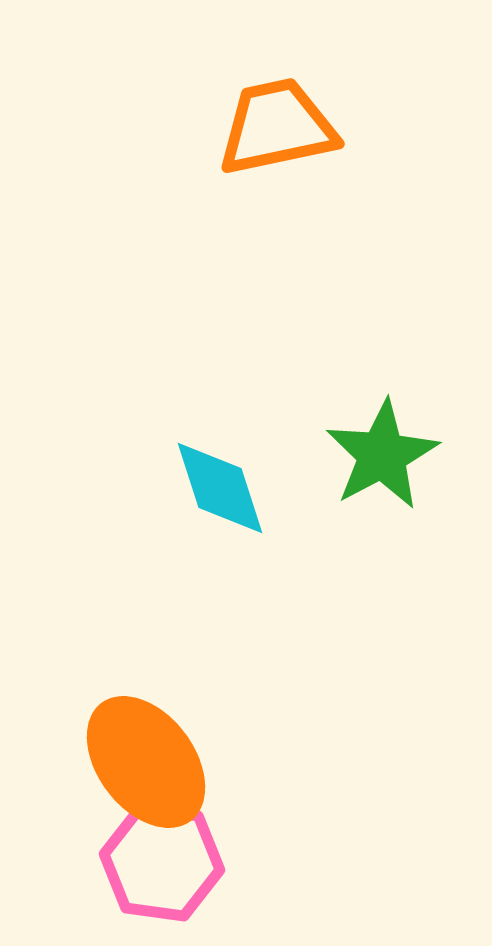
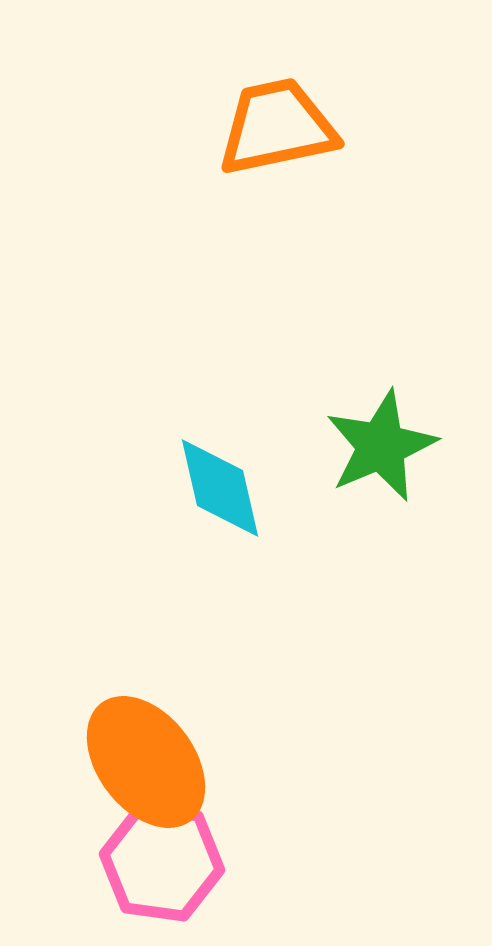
green star: moved 1 px left, 9 px up; rotated 5 degrees clockwise
cyan diamond: rotated 5 degrees clockwise
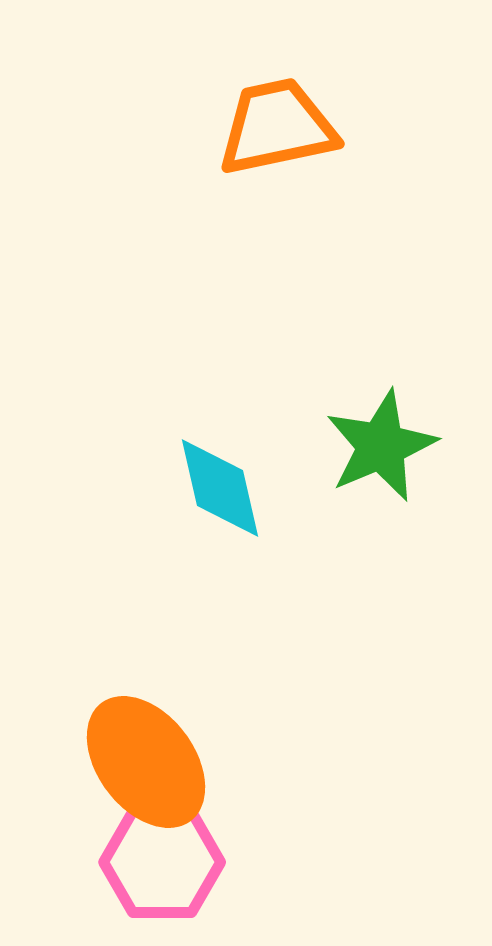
pink hexagon: rotated 8 degrees counterclockwise
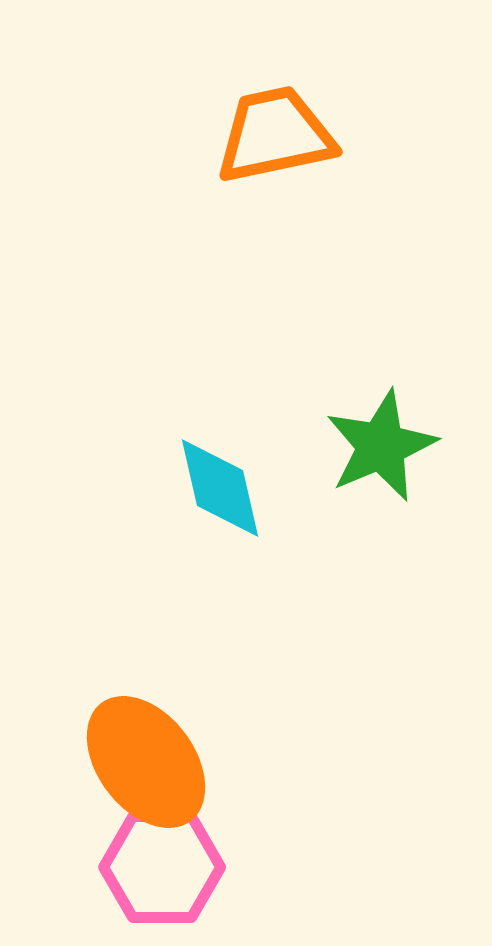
orange trapezoid: moved 2 px left, 8 px down
pink hexagon: moved 5 px down
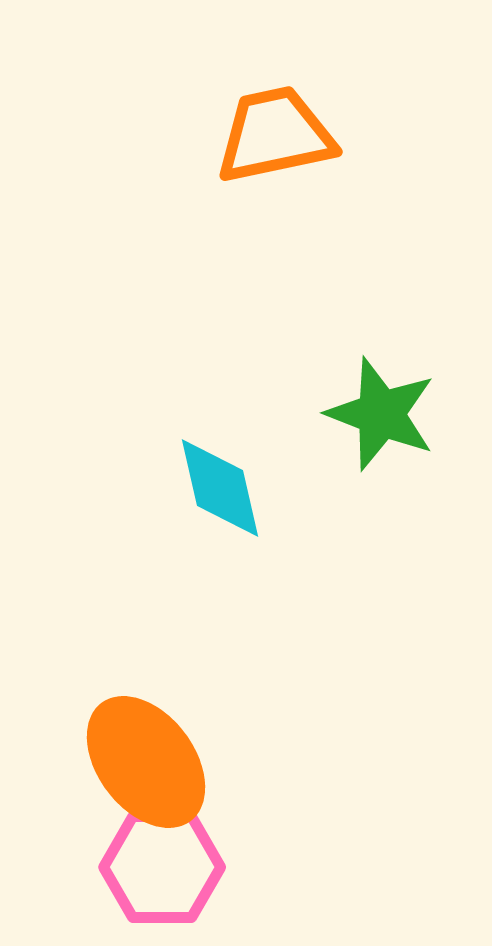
green star: moved 32 px up; rotated 28 degrees counterclockwise
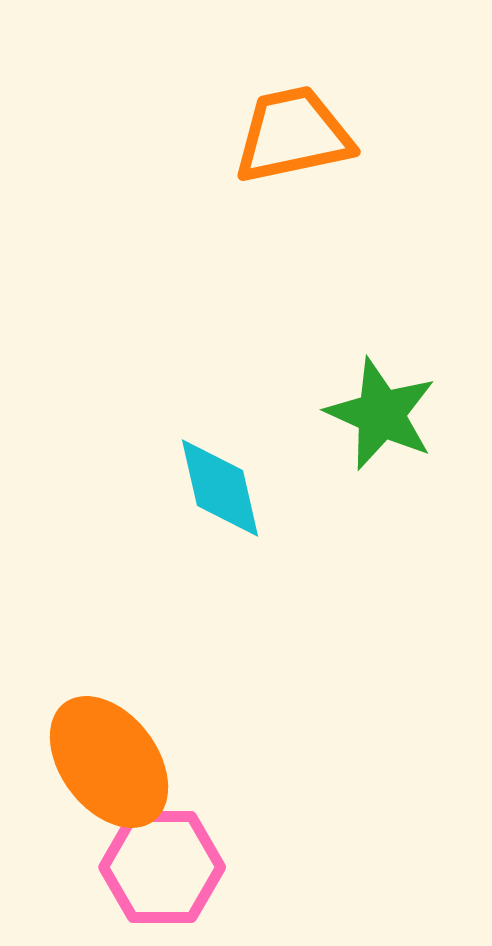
orange trapezoid: moved 18 px right
green star: rotated 3 degrees clockwise
orange ellipse: moved 37 px left
